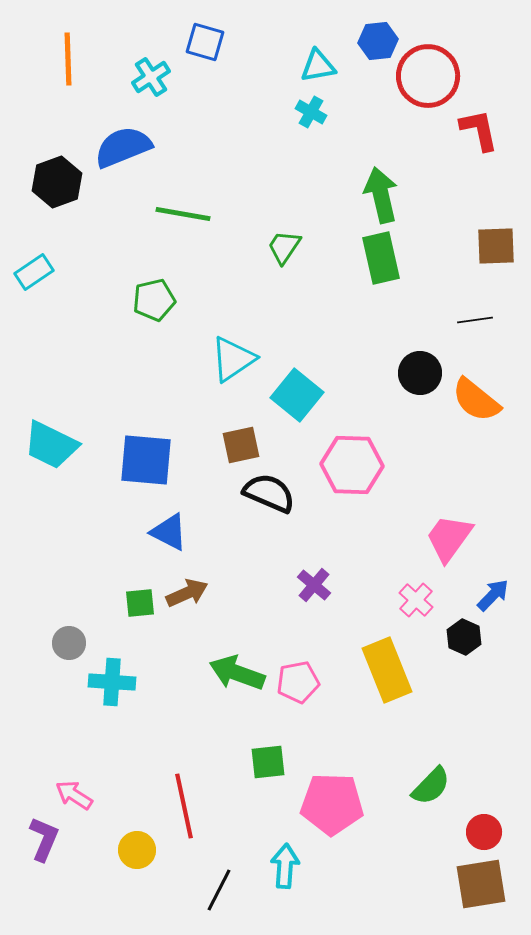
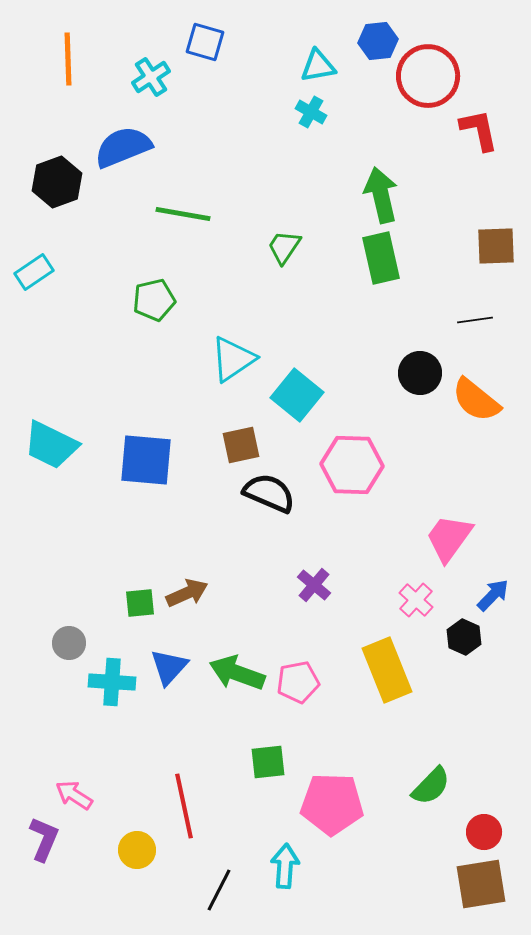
blue triangle at (169, 532): moved 135 px down; rotated 45 degrees clockwise
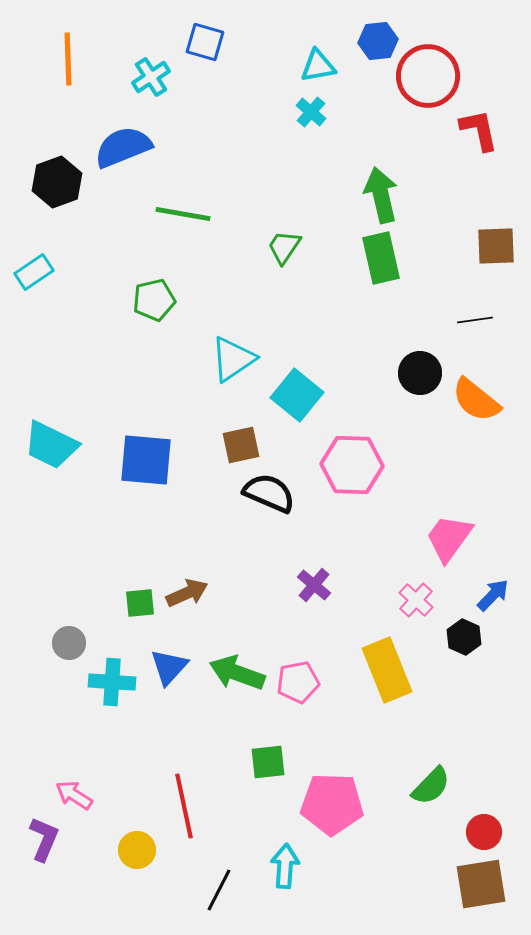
cyan cross at (311, 112): rotated 12 degrees clockwise
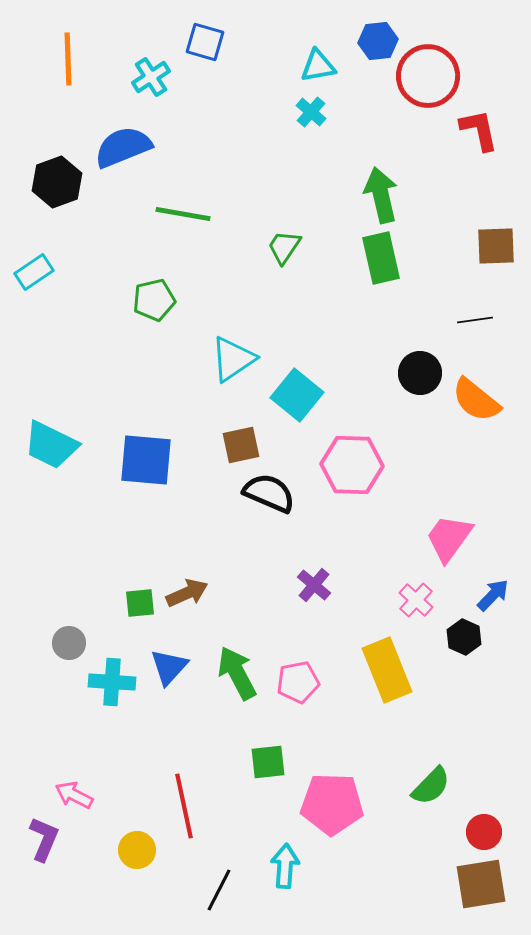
green arrow at (237, 673): rotated 42 degrees clockwise
pink arrow at (74, 795): rotated 6 degrees counterclockwise
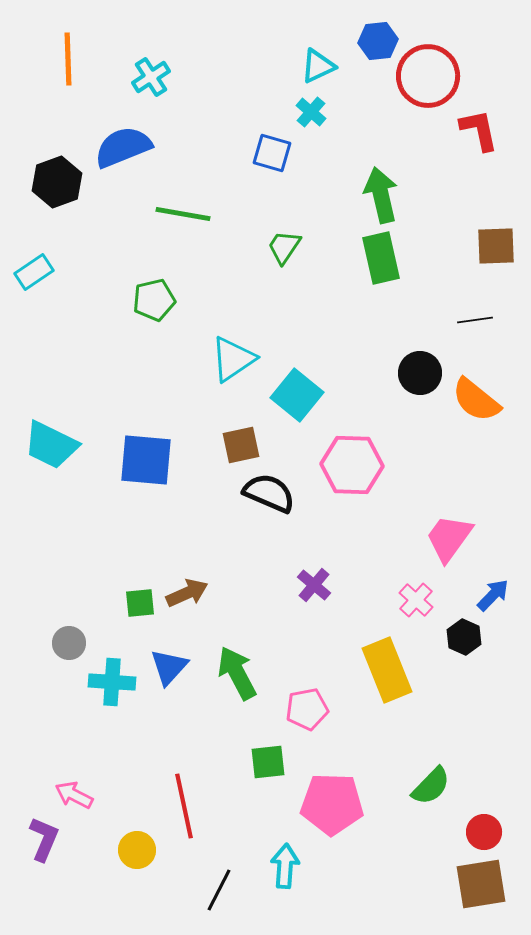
blue square at (205, 42): moved 67 px right, 111 px down
cyan triangle at (318, 66): rotated 15 degrees counterclockwise
pink pentagon at (298, 682): moved 9 px right, 27 px down
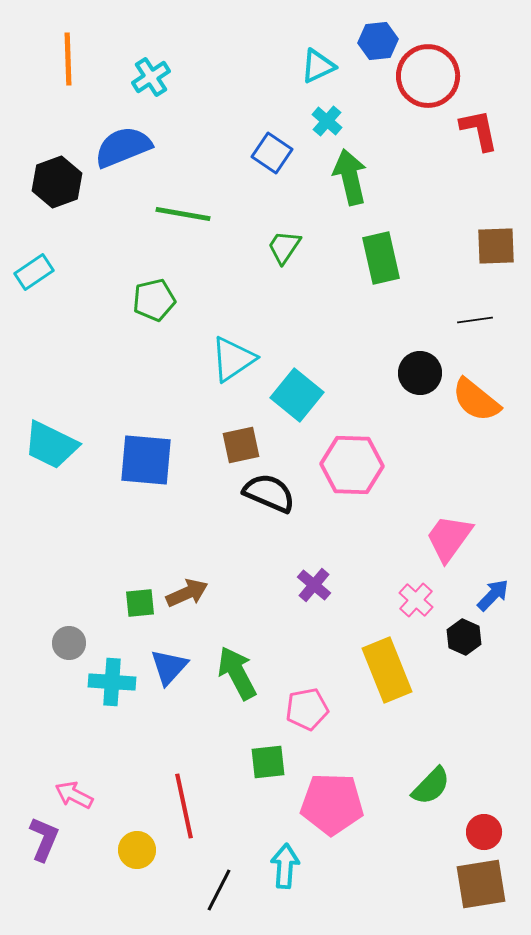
cyan cross at (311, 112): moved 16 px right, 9 px down
blue square at (272, 153): rotated 18 degrees clockwise
green arrow at (381, 195): moved 31 px left, 18 px up
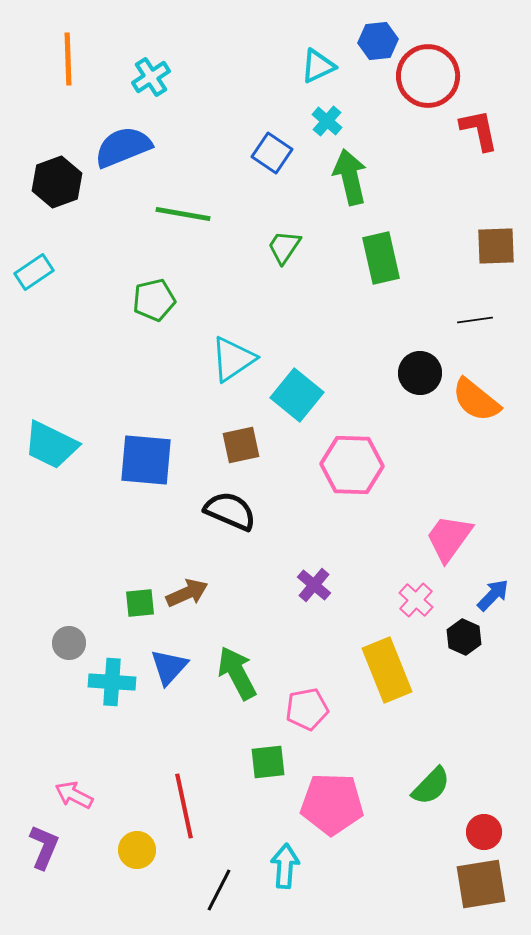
black semicircle at (269, 493): moved 39 px left, 18 px down
purple L-shape at (44, 839): moved 8 px down
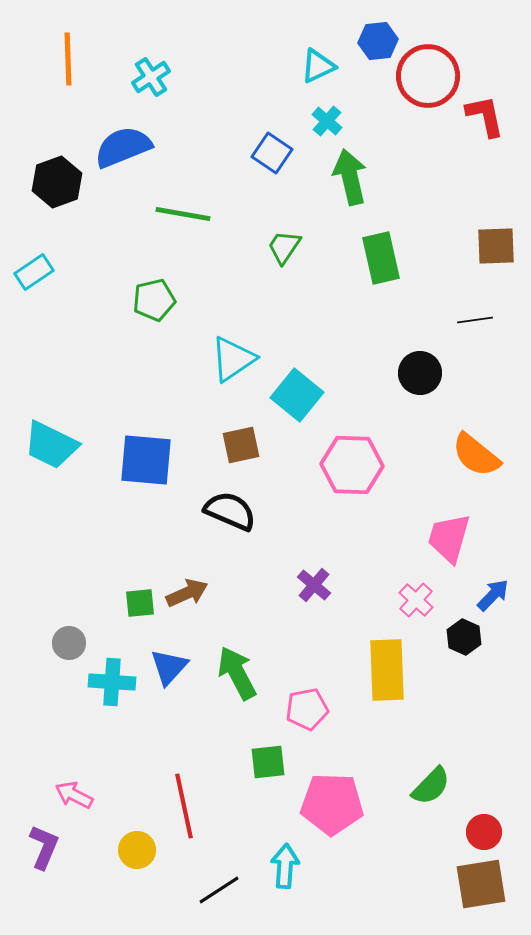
red L-shape at (479, 130): moved 6 px right, 14 px up
orange semicircle at (476, 400): moved 55 px down
pink trapezoid at (449, 538): rotated 20 degrees counterclockwise
yellow rectangle at (387, 670): rotated 20 degrees clockwise
black line at (219, 890): rotated 30 degrees clockwise
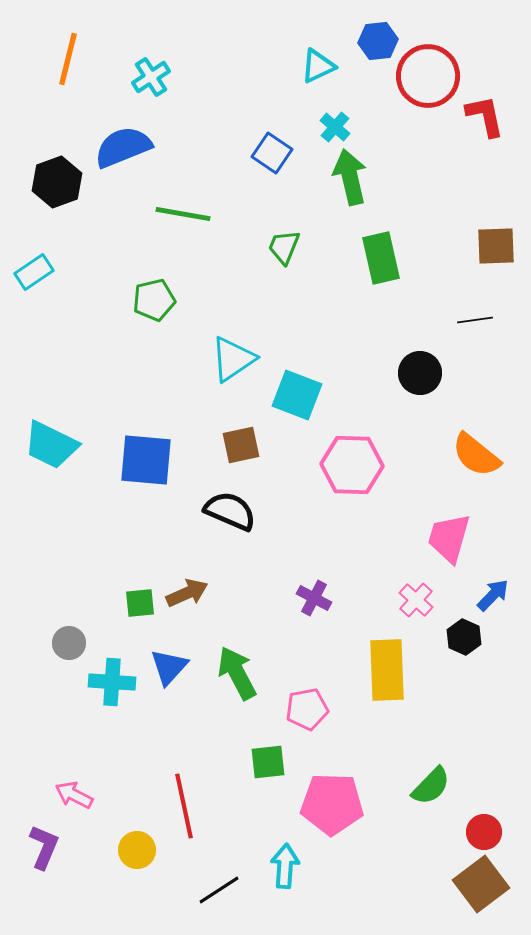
orange line at (68, 59): rotated 16 degrees clockwise
cyan cross at (327, 121): moved 8 px right, 6 px down
green trapezoid at (284, 247): rotated 12 degrees counterclockwise
cyan square at (297, 395): rotated 18 degrees counterclockwise
purple cross at (314, 585): moved 13 px down; rotated 12 degrees counterclockwise
brown square at (481, 884): rotated 28 degrees counterclockwise
